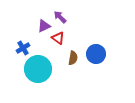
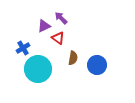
purple arrow: moved 1 px right, 1 px down
blue circle: moved 1 px right, 11 px down
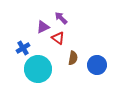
purple triangle: moved 1 px left, 1 px down
